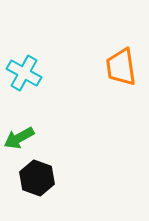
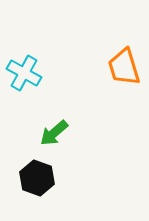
orange trapezoid: moved 3 px right; rotated 9 degrees counterclockwise
green arrow: moved 35 px right, 5 px up; rotated 12 degrees counterclockwise
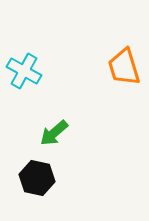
cyan cross: moved 2 px up
black hexagon: rotated 8 degrees counterclockwise
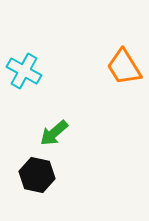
orange trapezoid: rotated 15 degrees counterclockwise
black hexagon: moved 3 px up
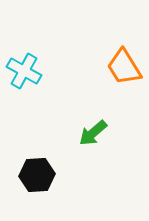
green arrow: moved 39 px right
black hexagon: rotated 16 degrees counterclockwise
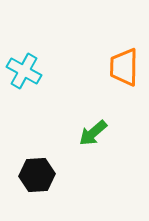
orange trapezoid: rotated 33 degrees clockwise
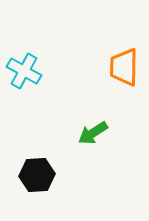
green arrow: rotated 8 degrees clockwise
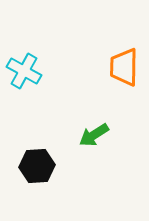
green arrow: moved 1 px right, 2 px down
black hexagon: moved 9 px up
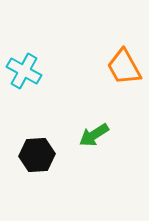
orange trapezoid: rotated 30 degrees counterclockwise
black hexagon: moved 11 px up
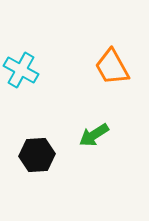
orange trapezoid: moved 12 px left
cyan cross: moved 3 px left, 1 px up
